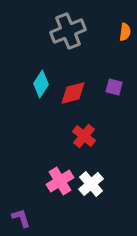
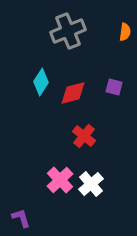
cyan diamond: moved 2 px up
pink cross: moved 1 px up; rotated 12 degrees counterclockwise
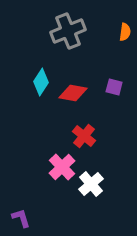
red diamond: rotated 24 degrees clockwise
pink cross: moved 2 px right, 13 px up
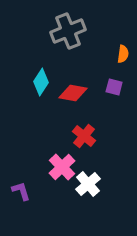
orange semicircle: moved 2 px left, 22 px down
white cross: moved 3 px left
purple L-shape: moved 27 px up
